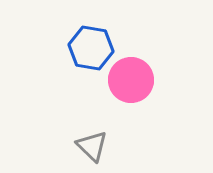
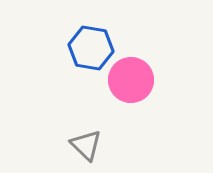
gray triangle: moved 6 px left, 1 px up
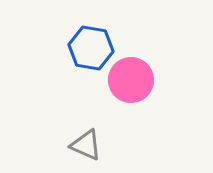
gray triangle: rotated 20 degrees counterclockwise
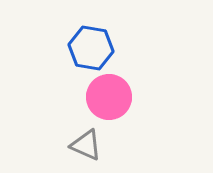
pink circle: moved 22 px left, 17 px down
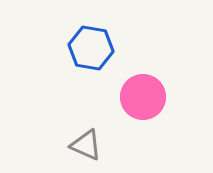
pink circle: moved 34 px right
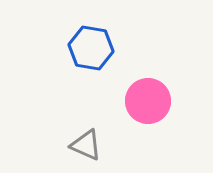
pink circle: moved 5 px right, 4 px down
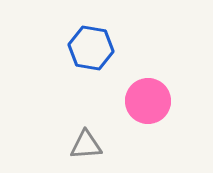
gray triangle: rotated 28 degrees counterclockwise
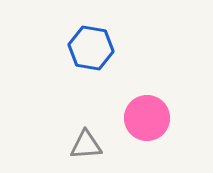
pink circle: moved 1 px left, 17 px down
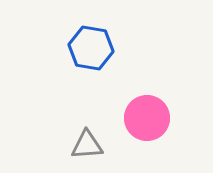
gray triangle: moved 1 px right
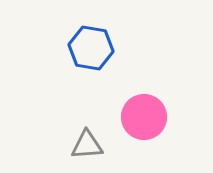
pink circle: moved 3 px left, 1 px up
